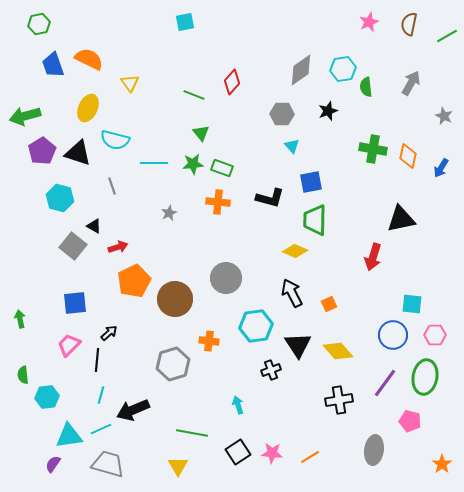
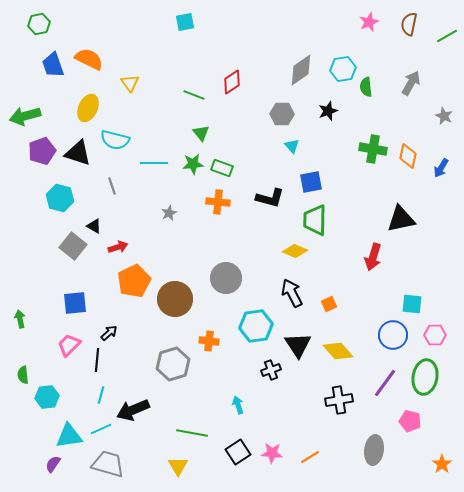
red diamond at (232, 82): rotated 15 degrees clockwise
purple pentagon at (42, 151): rotated 12 degrees clockwise
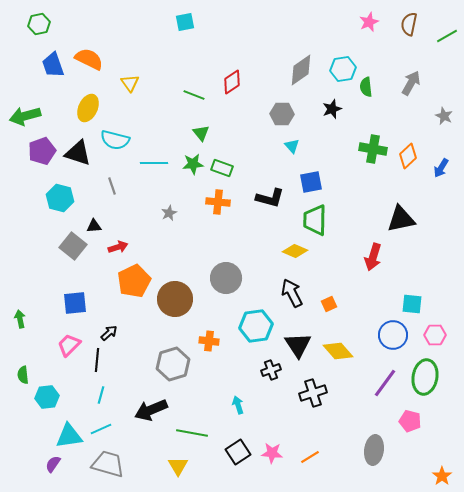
black star at (328, 111): moved 4 px right, 2 px up
orange diamond at (408, 156): rotated 35 degrees clockwise
black triangle at (94, 226): rotated 35 degrees counterclockwise
black cross at (339, 400): moved 26 px left, 7 px up; rotated 8 degrees counterclockwise
black arrow at (133, 410): moved 18 px right
orange star at (442, 464): moved 12 px down
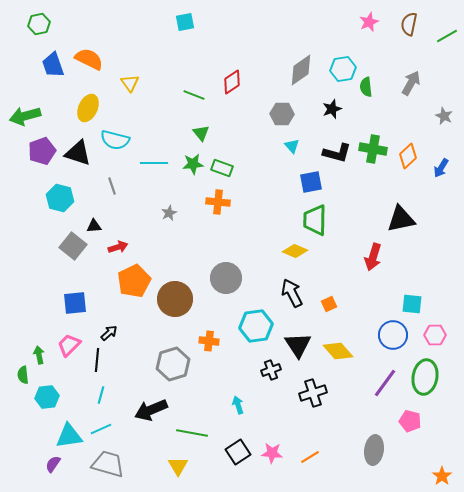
black L-shape at (270, 198): moved 67 px right, 45 px up
green arrow at (20, 319): moved 19 px right, 36 px down
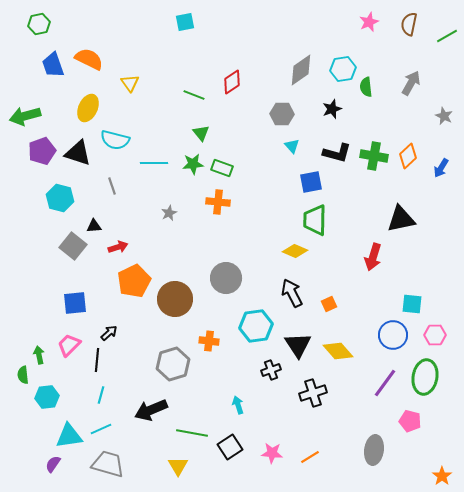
green cross at (373, 149): moved 1 px right, 7 px down
black square at (238, 452): moved 8 px left, 5 px up
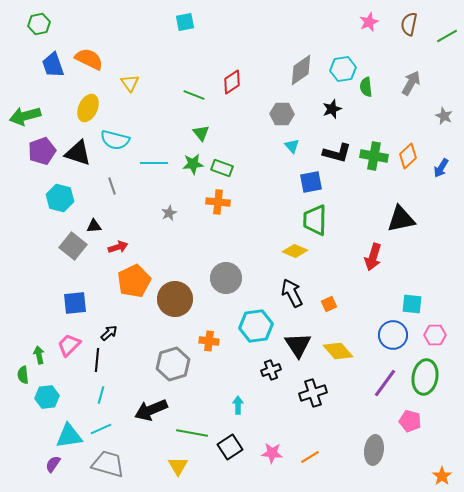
cyan arrow at (238, 405): rotated 18 degrees clockwise
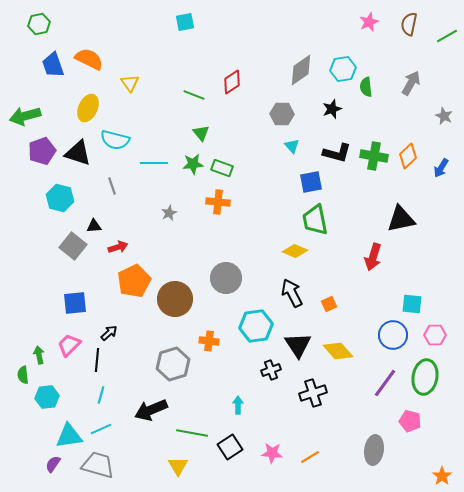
green trapezoid at (315, 220): rotated 12 degrees counterclockwise
gray trapezoid at (108, 464): moved 10 px left, 1 px down
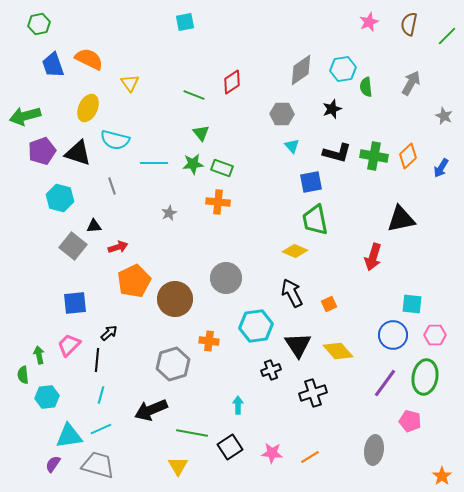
green line at (447, 36): rotated 15 degrees counterclockwise
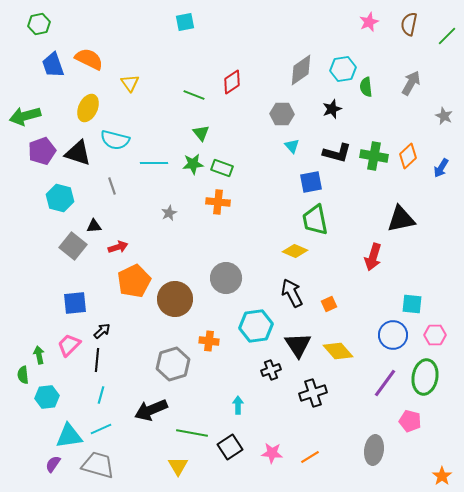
black arrow at (109, 333): moved 7 px left, 2 px up
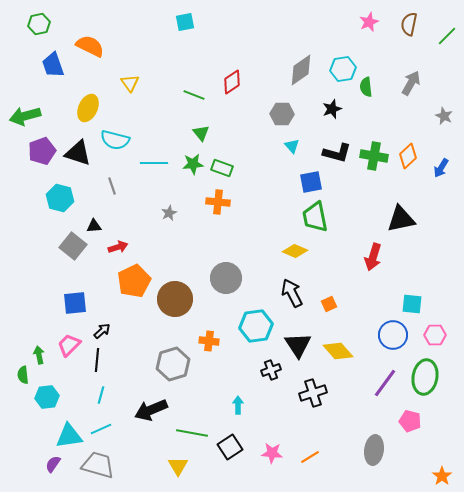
orange semicircle at (89, 59): moved 1 px right, 13 px up
green trapezoid at (315, 220): moved 3 px up
